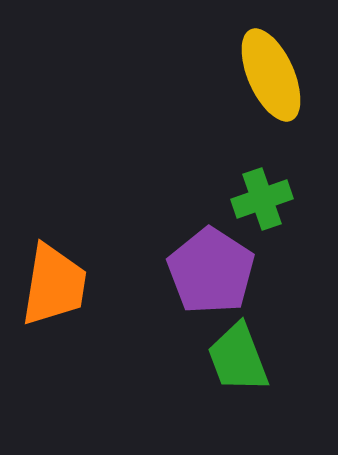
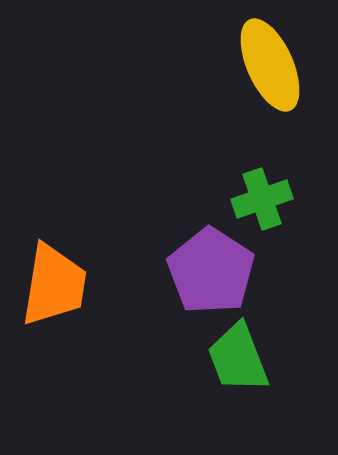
yellow ellipse: moved 1 px left, 10 px up
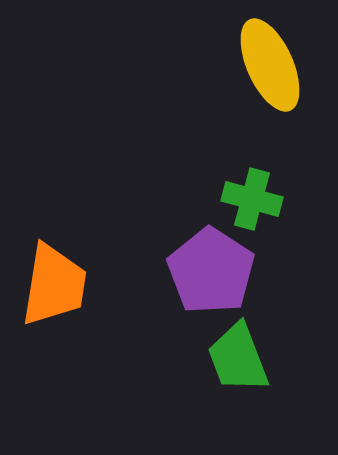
green cross: moved 10 px left; rotated 34 degrees clockwise
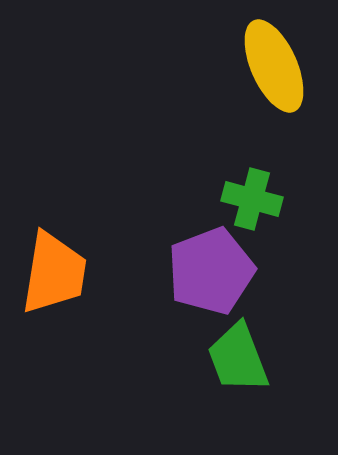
yellow ellipse: moved 4 px right, 1 px down
purple pentagon: rotated 18 degrees clockwise
orange trapezoid: moved 12 px up
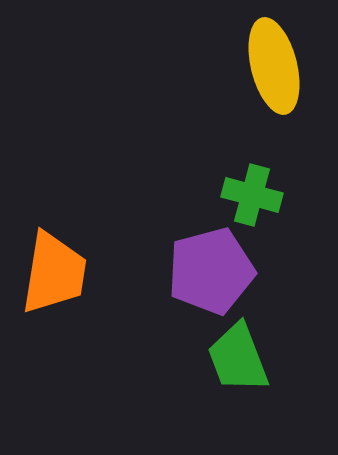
yellow ellipse: rotated 10 degrees clockwise
green cross: moved 4 px up
purple pentagon: rotated 6 degrees clockwise
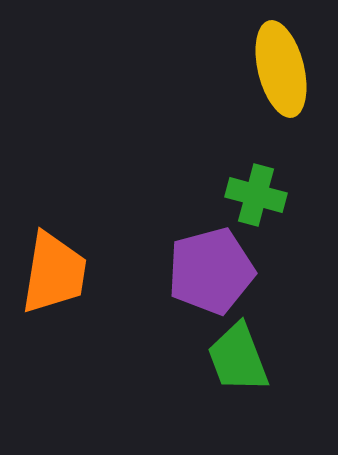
yellow ellipse: moved 7 px right, 3 px down
green cross: moved 4 px right
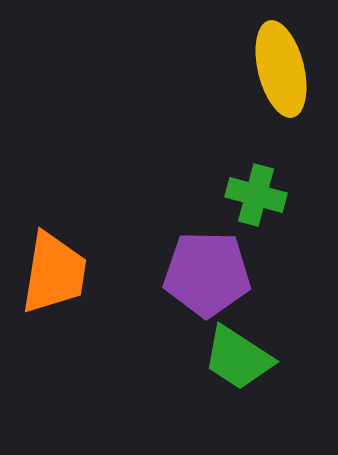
purple pentagon: moved 4 px left, 3 px down; rotated 16 degrees clockwise
green trapezoid: rotated 36 degrees counterclockwise
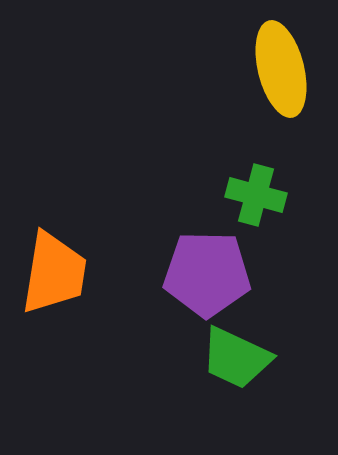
green trapezoid: moved 2 px left; rotated 8 degrees counterclockwise
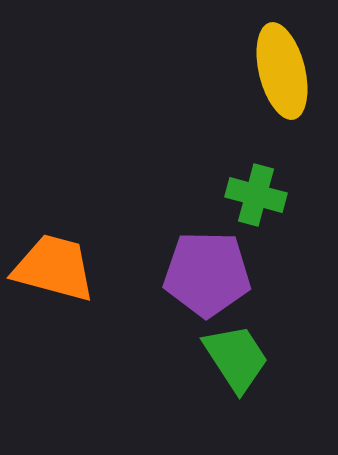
yellow ellipse: moved 1 px right, 2 px down
orange trapezoid: moved 5 px up; rotated 84 degrees counterclockwise
green trapezoid: rotated 148 degrees counterclockwise
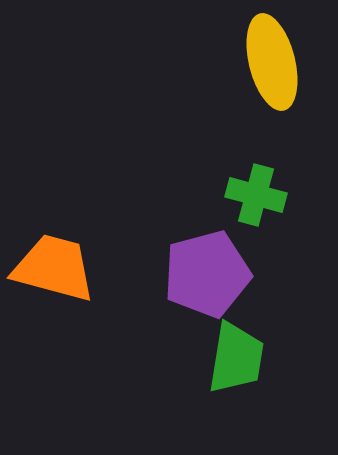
yellow ellipse: moved 10 px left, 9 px up
purple pentagon: rotated 16 degrees counterclockwise
green trapezoid: rotated 42 degrees clockwise
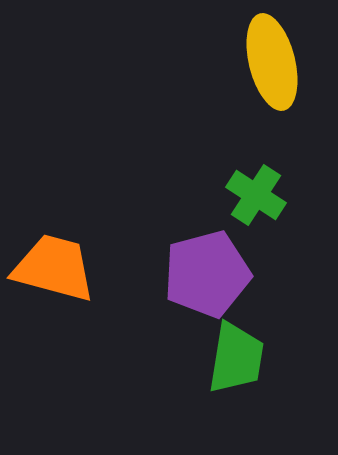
green cross: rotated 18 degrees clockwise
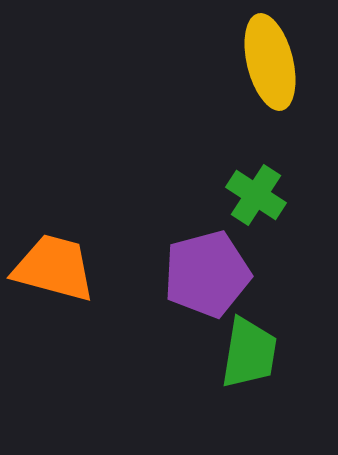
yellow ellipse: moved 2 px left
green trapezoid: moved 13 px right, 5 px up
